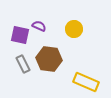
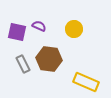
purple square: moved 3 px left, 3 px up
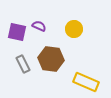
brown hexagon: moved 2 px right
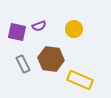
purple semicircle: rotated 136 degrees clockwise
yellow rectangle: moved 6 px left, 2 px up
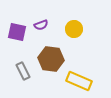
purple semicircle: moved 2 px right, 1 px up
gray rectangle: moved 7 px down
yellow rectangle: moved 1 px left, 1 px down
